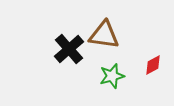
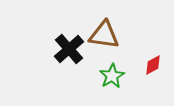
green star: rotated 15 degrees counterclockwise
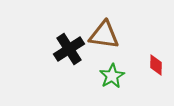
black cross: rotated 8 degrees clockwise
red diamond: moved 3 px right; rotated 60 degrees counterclockwise
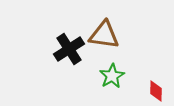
red diamond: moved 26 px down
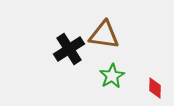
red diamond: moved 1 px left, 3 px up
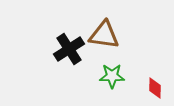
green star: rotated 30 degrees clockwise
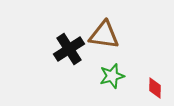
green star: rotated 15 degrees counterclockwise
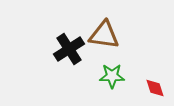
green star: rotated 15 degrees clockwise
red diamond: rotated 20 degrees counterclockwise
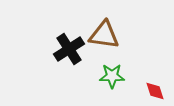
red diamond: moved 3 px down
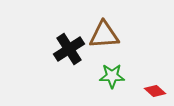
brown triangle: rotated 12 degrees counterclockwise
red diamond: rotated 30 degrees counterclockwise
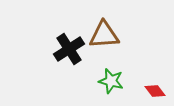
green star: moved 1 px left, 5 px down; rotated 15 degrees clockwise
red diamond: rotated 10 degrees clockwise
